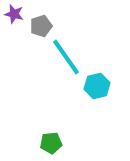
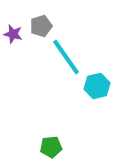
purple star: moved 1 px left, 20 px down
green pentagon: moved 4 px down
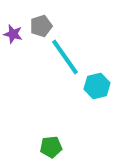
cyan line: moved 1 px left
